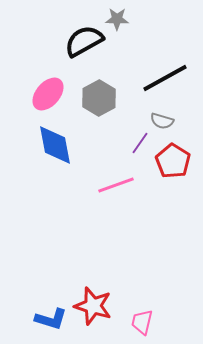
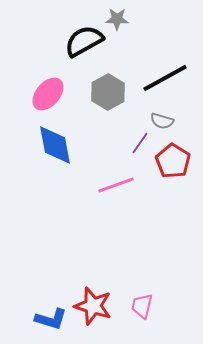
gray hexagon: moved 9 px right, 6 px up
pink trapezoid: moved 16 px up
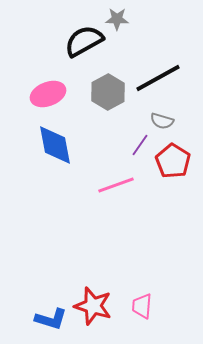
black line: moved 7 px left
pink ellipse: rotated 28 degrees clockwise
purple line: moved 2 px down
pink trapezoid: rotated 8 degrees counterclockwise
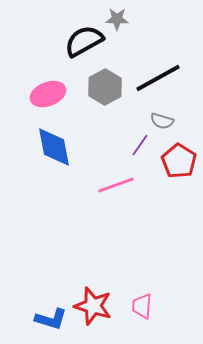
gray hexagon: moved 3 px left, 5 px up
blue diamond: moved 1 px left, 2 px down
red pentagon: moved 6 px right
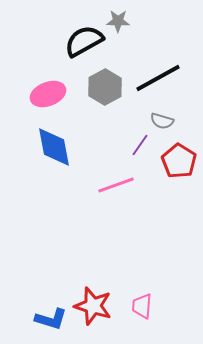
gray star: moved 1 px right, 2 px down
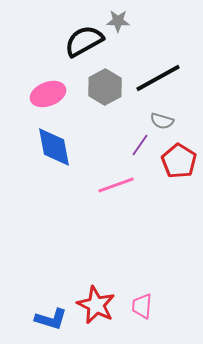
red star: moved 3 px right, 1 px up; rotated 9 degrees clockwise
